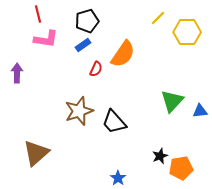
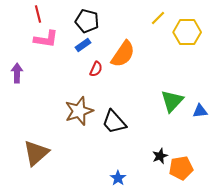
black pentagon: rotated 30 degrees clockwise
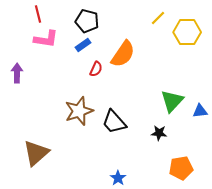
black star: moved 1 px left, 23 px up; rotated 28 degrees clockwise
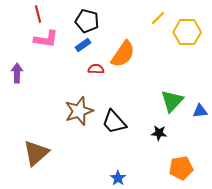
red semicircle: rotated 112 degrees counterclockwise
